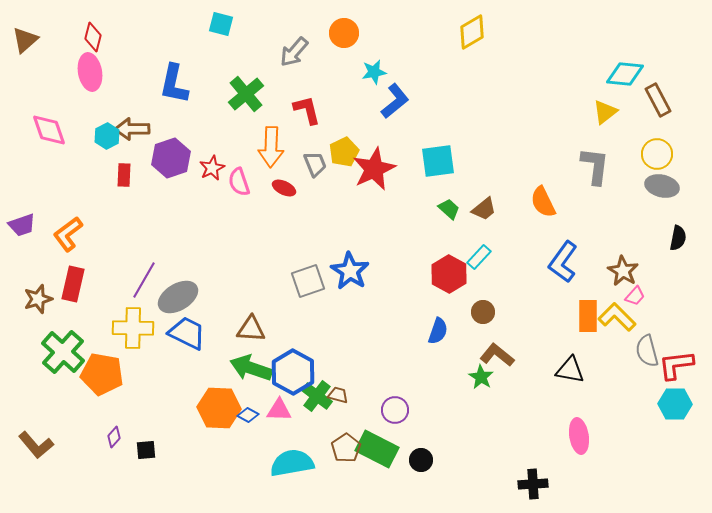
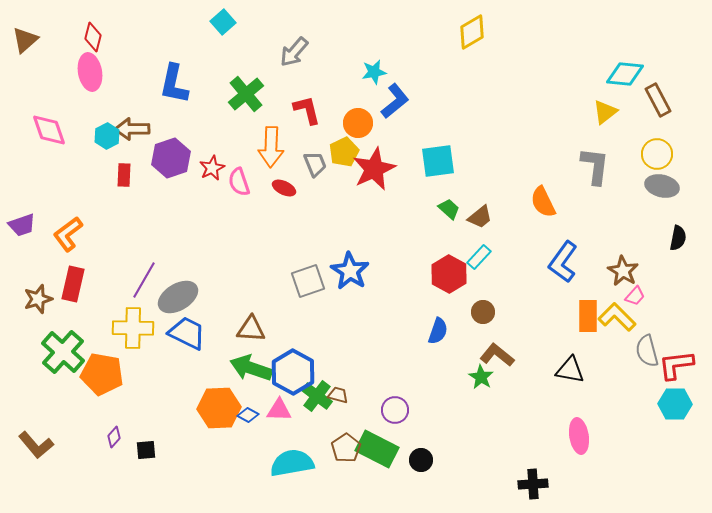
cyan square at (221, 24): moved 2 px right, 2 px up; rotated 35 degrees clockwise
orange circle at (344, 33): moved 14 px right, 90 px down
brown trapezoid at (484, 209): moved 4 px left, 8 px down
orange hexagon at (219, 408): rotated 6 degrees counterclockwise
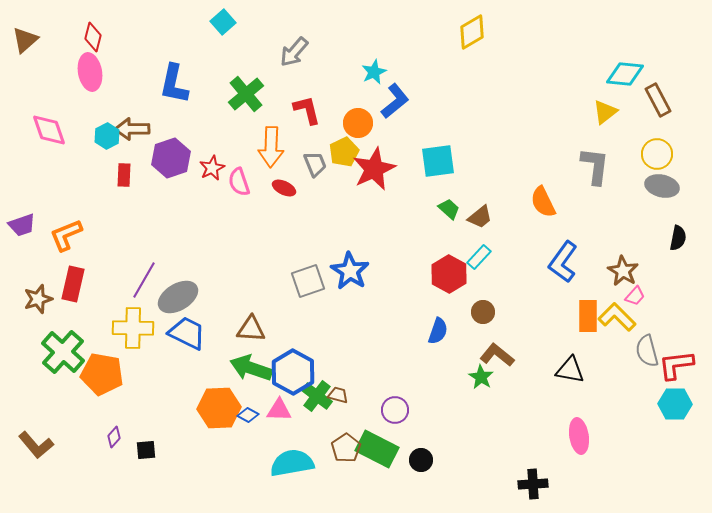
cyan star at (374, 72): rotated 15 degrees counterclockwise
orange L-shape at (68, 234): moved 2 px left, 1 px down; rotated 15 degrees clockwise
